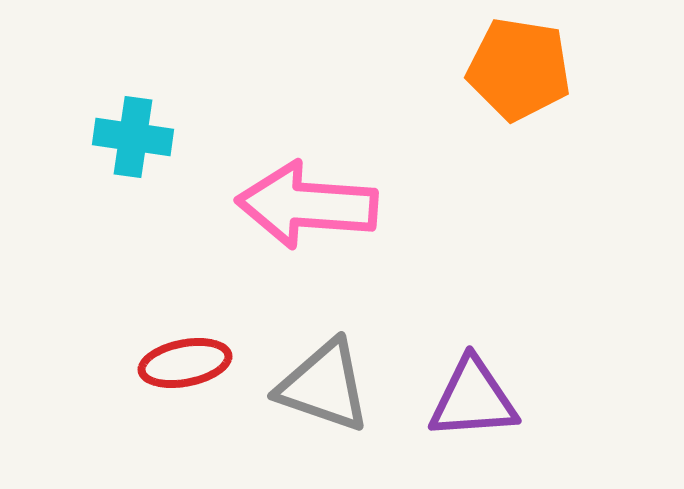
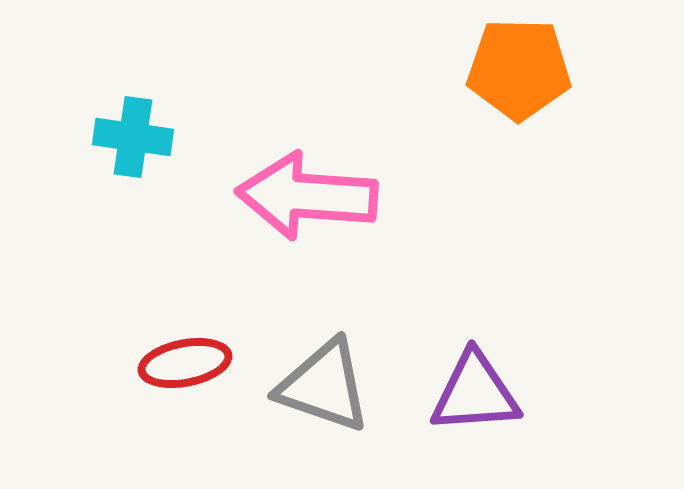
orange pentagon: rotated 8 degrees counterclockwise
pink arrow: moved 9 px up
purple triangle: moved 2 px right, 6 px up
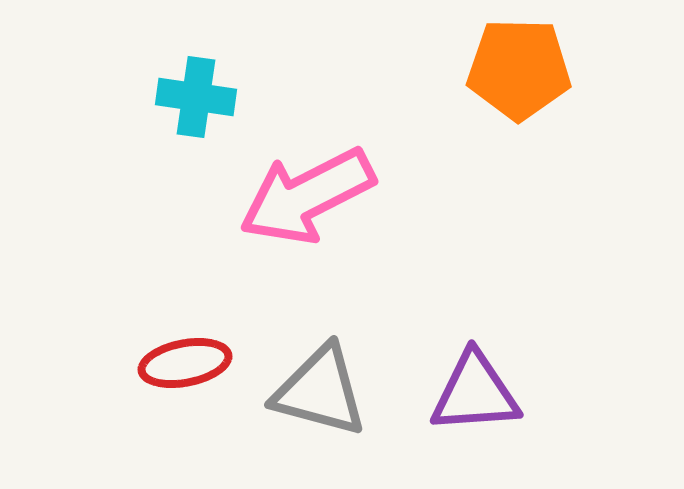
cyan cross: moved 63 px right, 40 px up
pink arrow: rotated 31 degrees counterclockwise
gray triangle: moved 4 px left, 5 px down; rotated 4 degrees counterclockwise
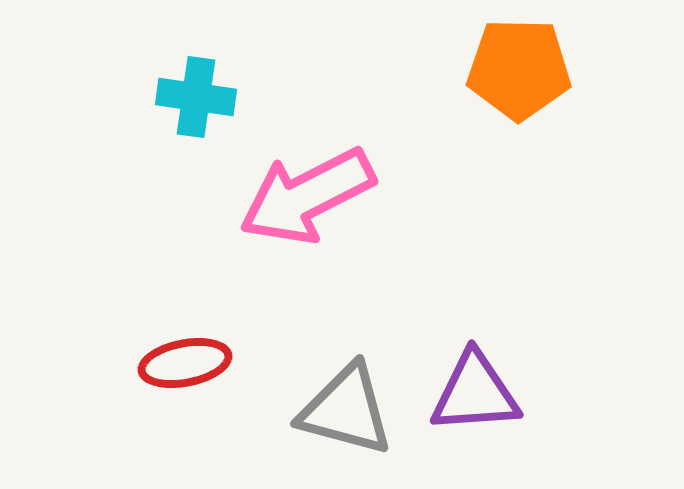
gray triangle: moved 26 px right, 19 px down
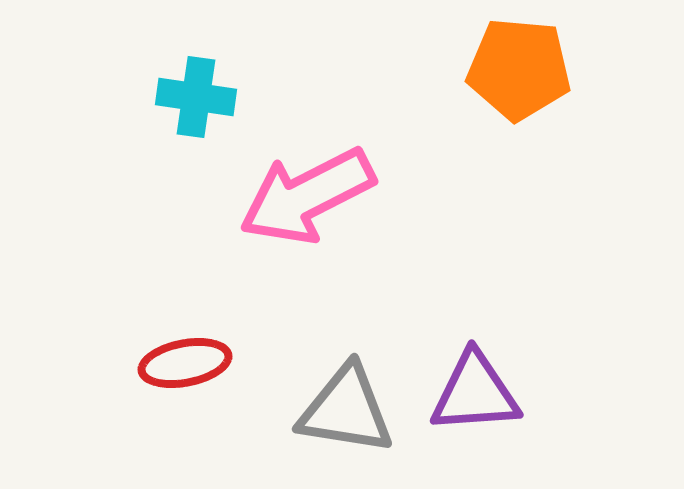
orange pentagon: rotated 4 degrees clockwise
gray triangle: rotated 6 degrees counterclockwise
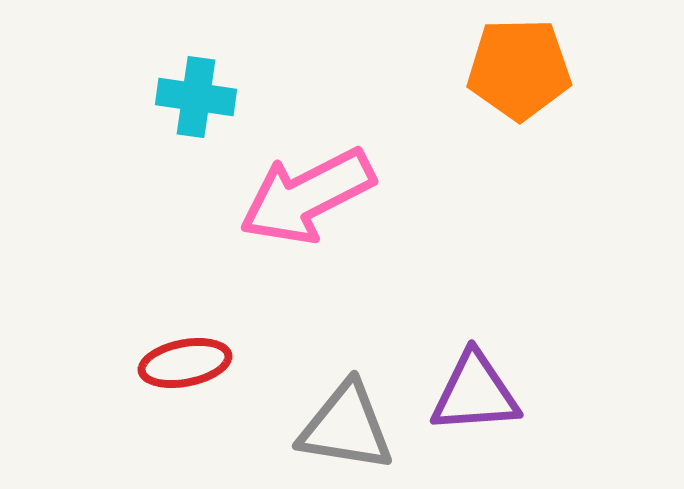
orange pentagon: rotated 6 degrees counterclockwise
gray triangle: moved 17 px down
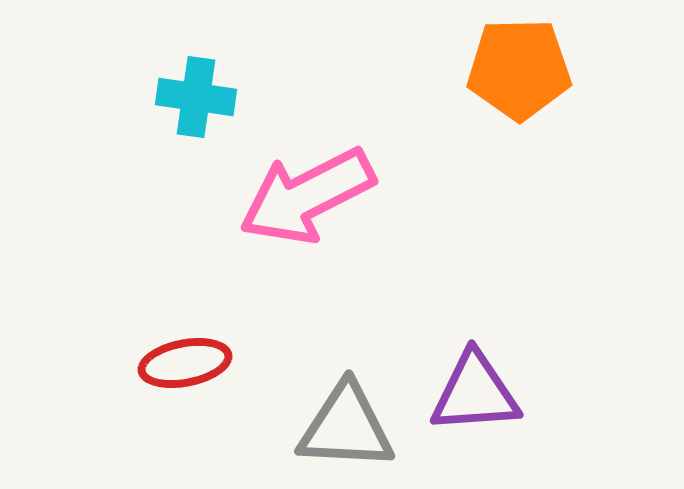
gray triangle: rotated 6 degrees counterclockwise
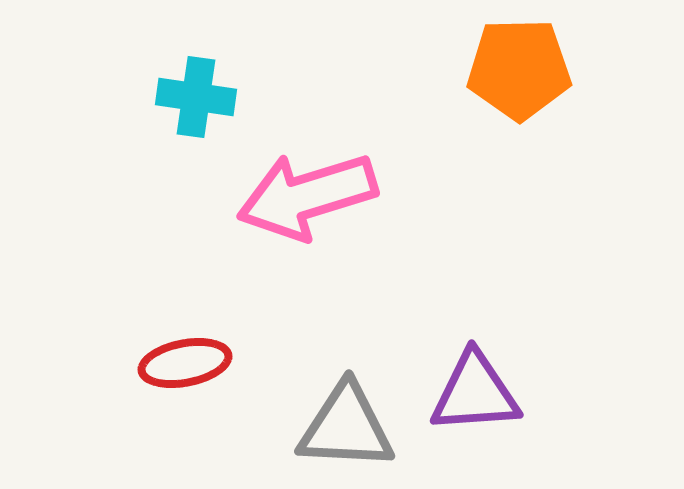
pink arrow: rotated 10 degrees clockwise
